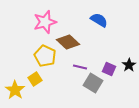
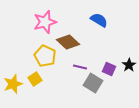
yellow star: moved 2 px left, 6 px up; rotated 18 degrees clockwise
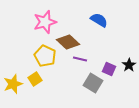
purple line: moved 8 px up
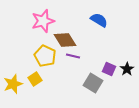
pink star: moved 2 px left, 1 px up
brown diamond: moved 3 px left, 2 px up; rotated 15 degrees clockwise
purple line: moved 7 px left, 3 px up
black star: moved 2 px left, 4 px down
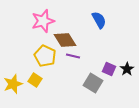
blue semicircle: rotated 30 degrees clockwise
yellow square: moved 1 px down; rotated 24 degrees counterclockwise
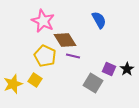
pink star: rotated 30 degrees counterclockwise
